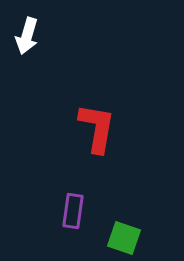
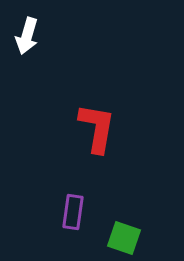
purple rectangle: moved 1 px down
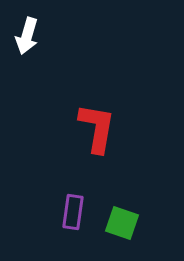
green square: moved 2 px left, 15 px up
